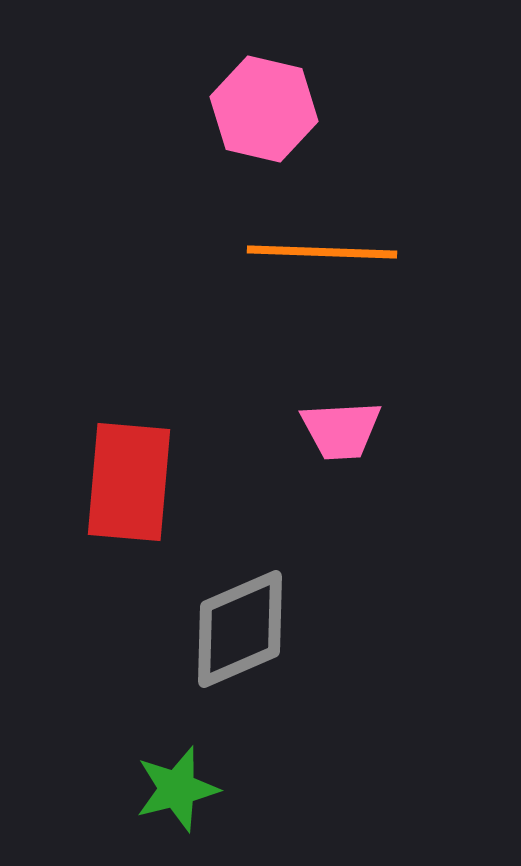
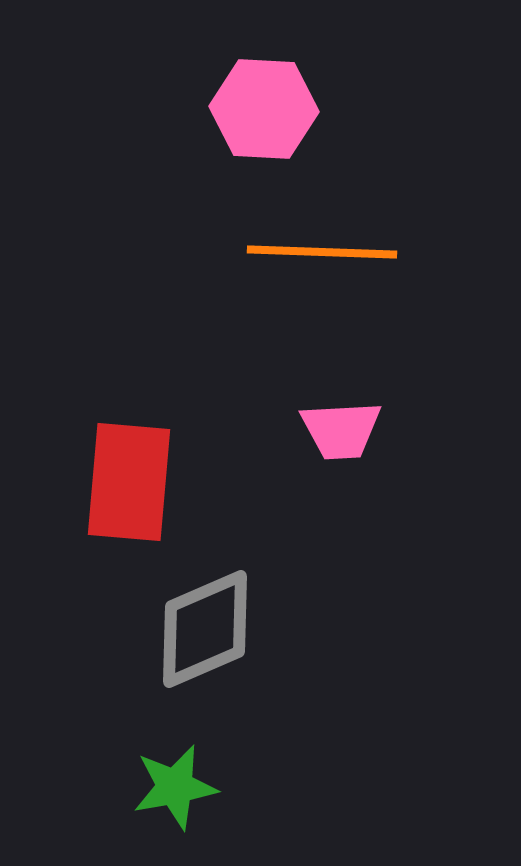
pink hexagon: rotated 10 degrees counterclockwise
gray diamond: moved 35 px left
green star: moved 2 px left, 2 px up; rotated 4 degrees clockwise
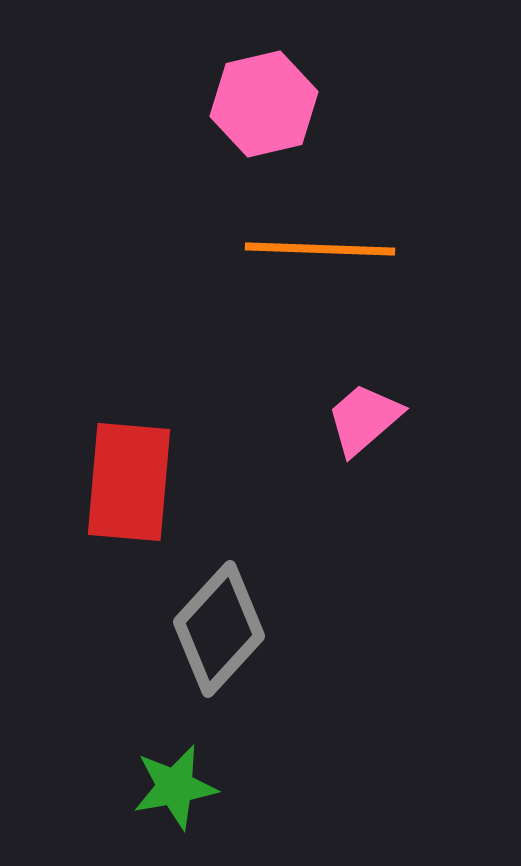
pink hexagon: moved 5 px up; rotated 16 degrees counterclockwise
orange line: moved 2 px left, 3 px up
pink trapezoid: moved 23 px right, 11 px up; rotated 142 degrees clockwise
gray diamond: moved 14 px right; rotated 24 degrees counterclockwise
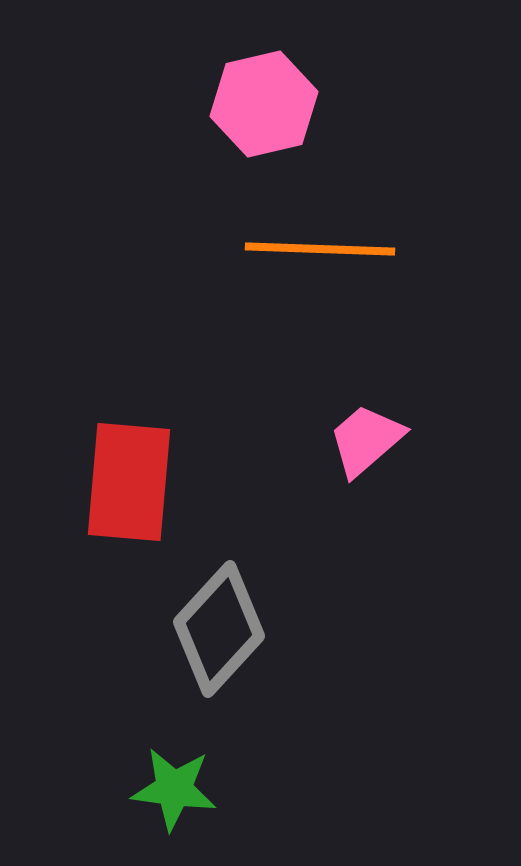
pink trapezoid: moved 2 px right, 21 px down
green star: moved 1 px left, 2 px down; rotated 18 degrees clockwise
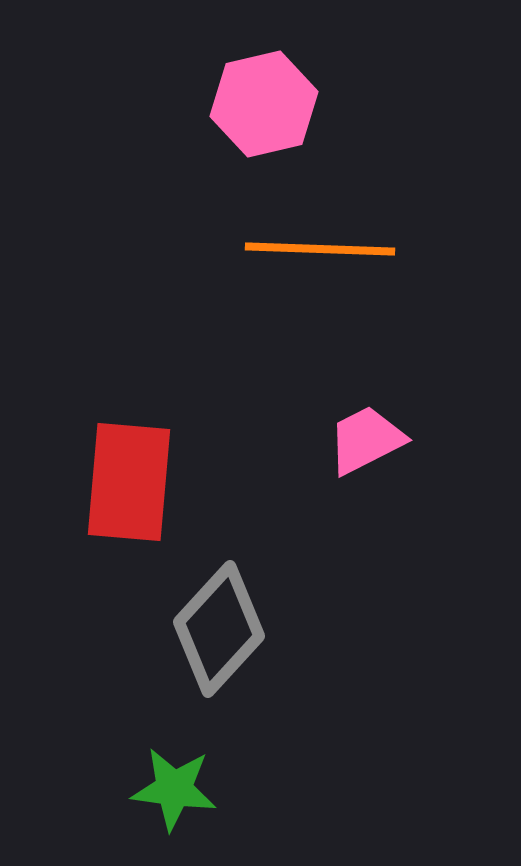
pink trapezoid: rotated 14 degrees clockwise
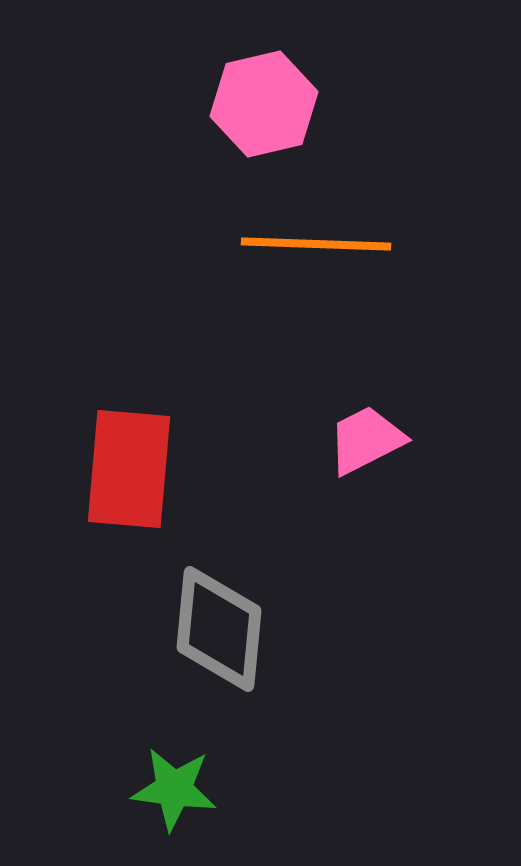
orange line: moved 4 px left, 5 px up
red rectangle: moved 13 px up
gray diamond: rotated 37 degrees counterclockwise
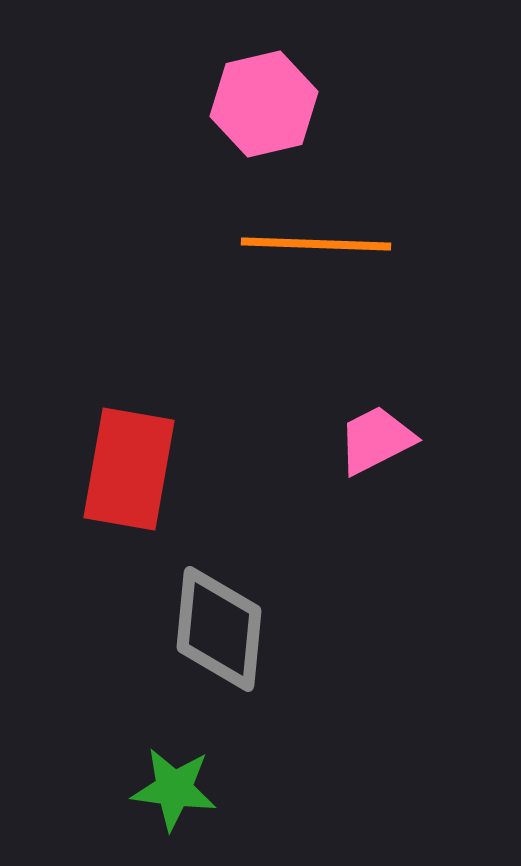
pink trapezoid: moved 10 px right
red rectangle: rotated 5 degrees clockwise
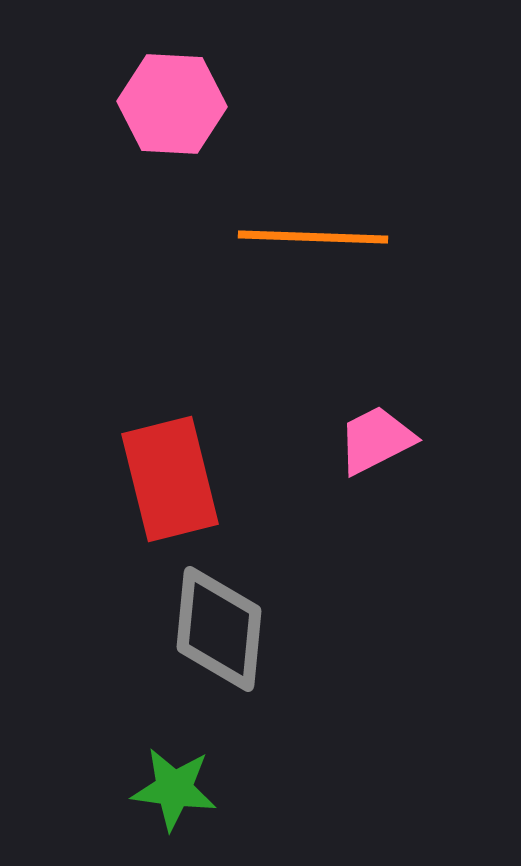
pink hexagon: moved 92 px left; rotated 16 degrees clockwise
orange line: moved 3 px left, 7 px up
red rectangle: moved 41 px right, 10 px down; rotated 24 degrees counterclockwise
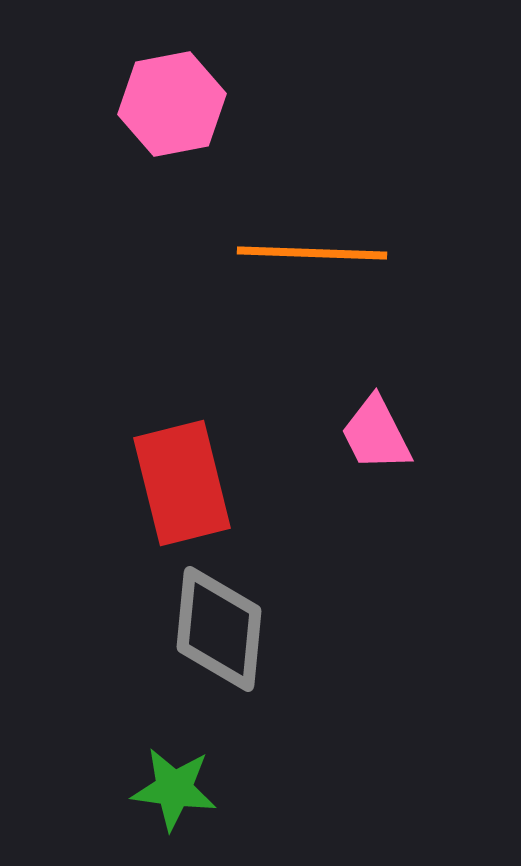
pink hexagon: rotated 14 degrees counterclockwise
orange line: moved 1 px left, 16 px down
pink trapezoid: moved 6 px up; rotated 90 degrees counterclockwise
red rectangle: moved 12 px right, 4 px down
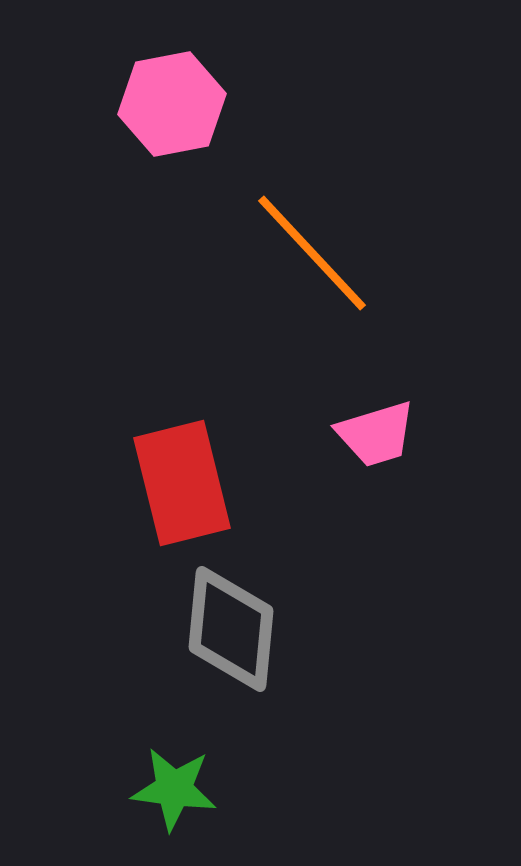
orange line: rotated 45 degrees clockwise
pink trapezoid: rotated 80 degrees counterclockwise
gray diamond: moved 12 px right
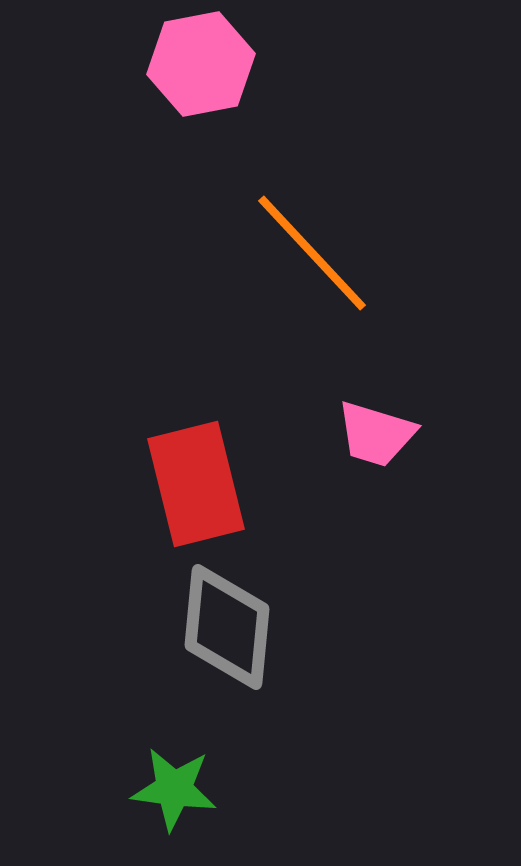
pink hexagon: moved 29 px right, 40 px up
pink trapezoid: rotated 34 degrees clockwise
red rectangle: moved 14 px right, 1 px down
gray diamond: moved 4 px left, 2 px up
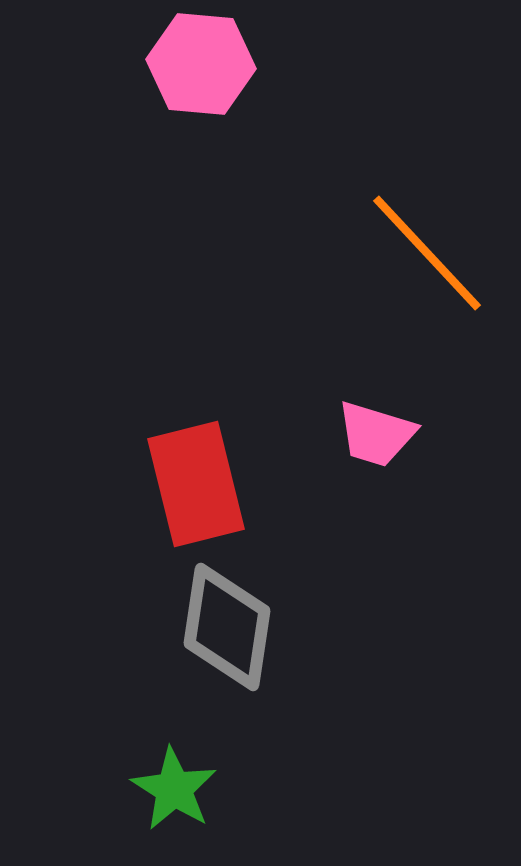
pink hexagon: rotated 16 degrees clockwise
orange line: moved 115 px right
gray diamond: rotated 3 degrees clockwise
green star: rotated 24 degrees clockwise
